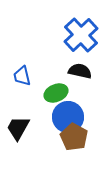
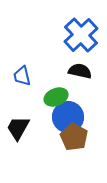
green ellipse: moved 4 px down
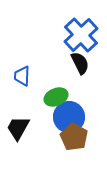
black semicircle: moved 8 px up; rotated 50 degrees clockwise
blue trapezoid: rotated 15 degrees clockwise
blue circle: moved 1 px right
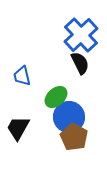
blue trapezoid: rotated 15 degrees counterclockwise
green ellipse: rotated 20 degrees counterclockwise
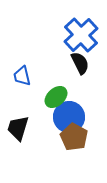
black trapezoid: rotated 12 degrees counterclockwise
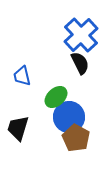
brown pentagon: moved 2 px right, 1 px down
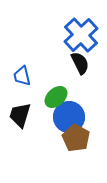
black trapezoid: moved 2 px right, 13 px up
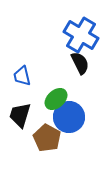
blue cross: rotated 16 degrees counterclockwise
green ellipse: moved 2 px down
brown pentagon: moved 29 px left
